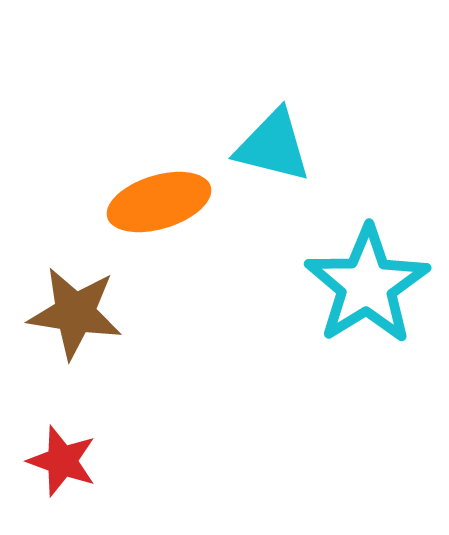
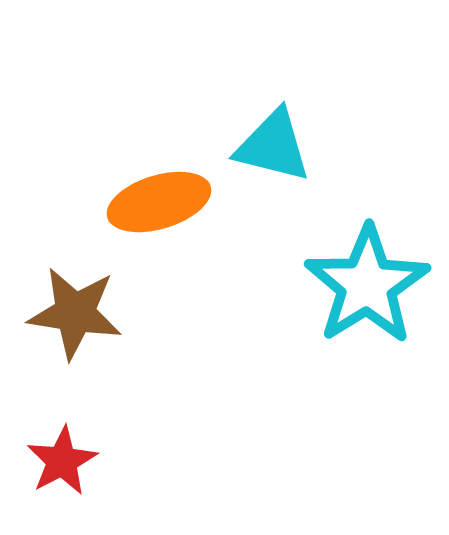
red star: rotated 24 degrees clockwise
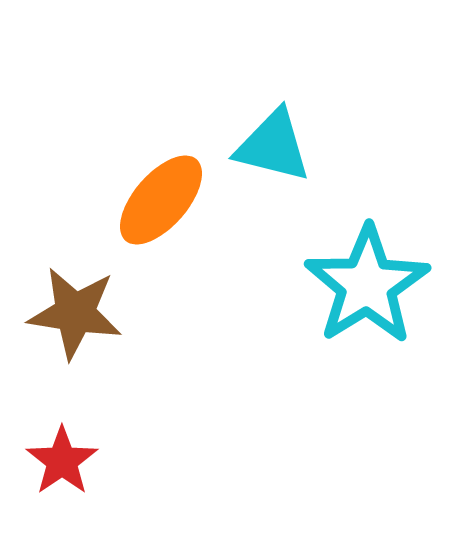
orange ellipse: moved 2 px right, 2 px up; rotated 32 degrees counterclockwise
red star: rotated 6 degrees counterclockwise
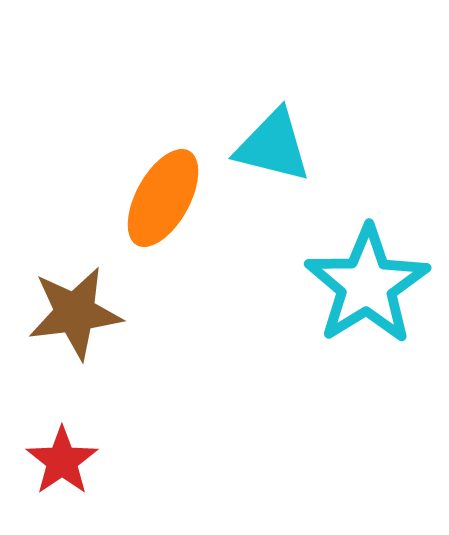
orange ellipse: moved 2 px right, 2 px up; rotated 12 degrees counterclockwise
brown star: rotated 16 degrees counterclockwise
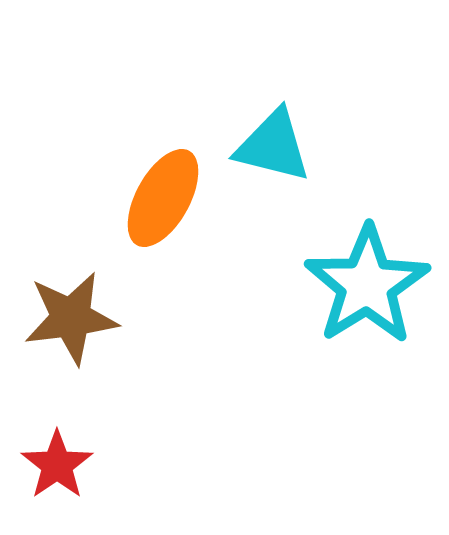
brown star: moved 4 px left, 5 px down
red star: moved 5 px left, 4 px down
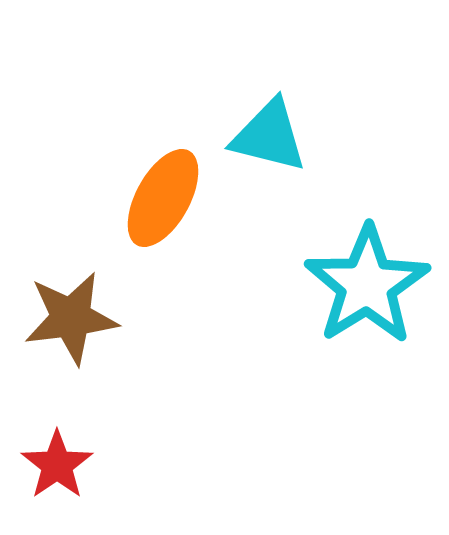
cyan triangle: moved 4 px left, 10 px up
